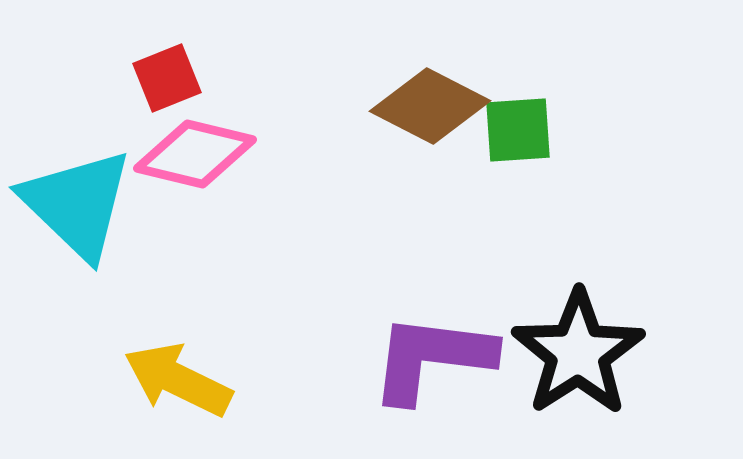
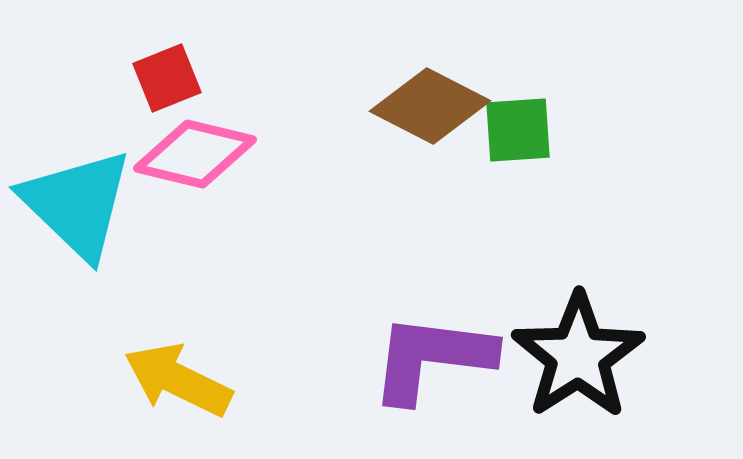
black star: moved 3 px down
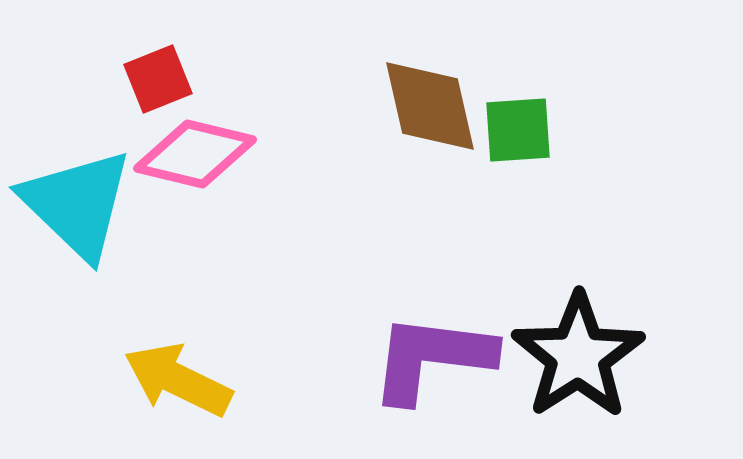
red square: moved 9 px left, 1 px down
brown diamond: rotated 50 degrees clockwise
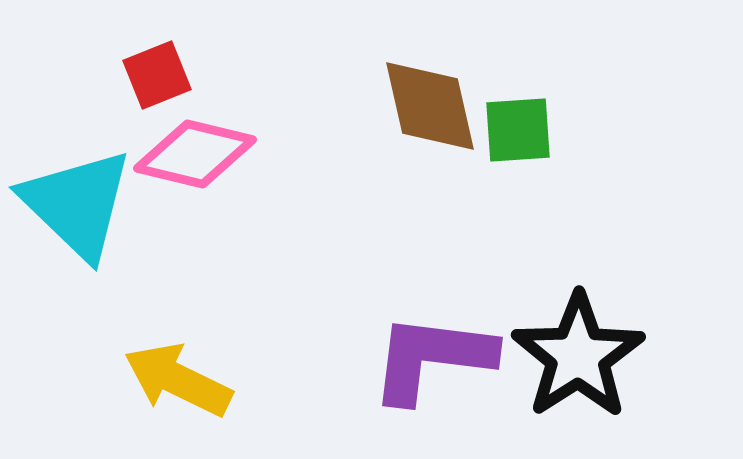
red square: moved 1 px left, 4 px up
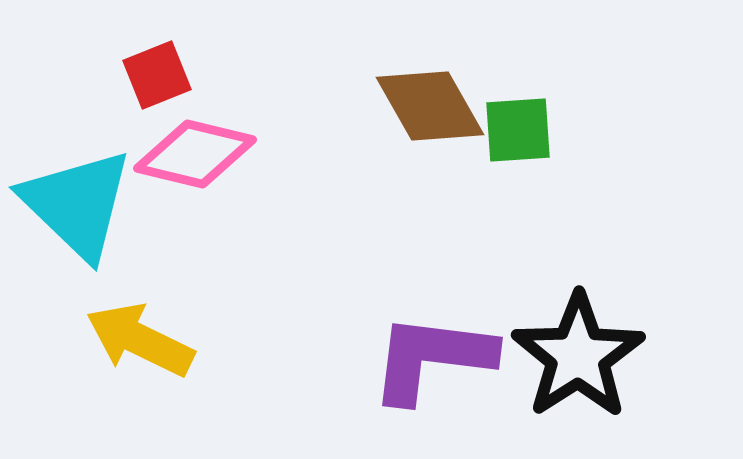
brown diamond: rotated 17 degrees counterclockwise
yellow arrow: moved 38 px left, 40 px up
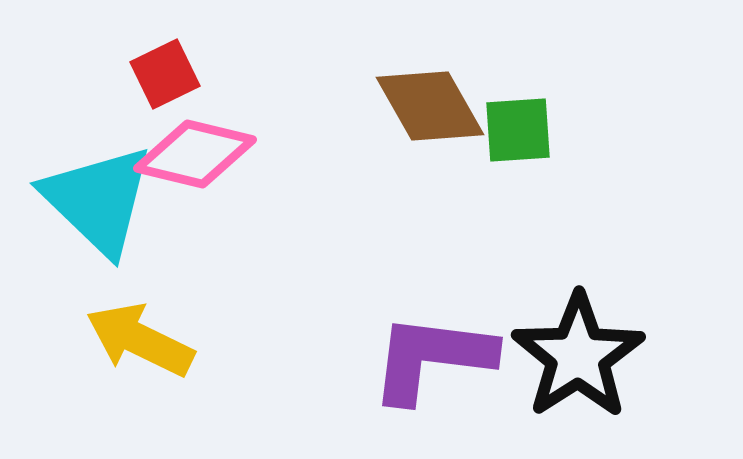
red square: moved 8 px right, 1 px up; rotated 4 degrees counterclockwise
cyan triangle: moved 21 px right, 4 px up
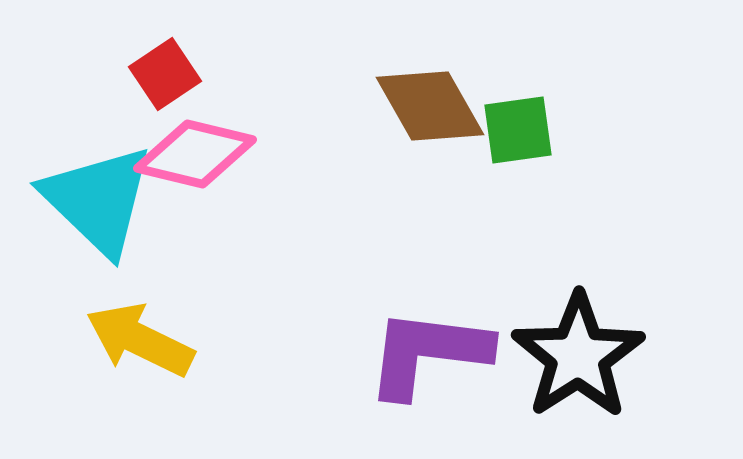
red square: rotated 8 degrees counterclockwise
green square: rotated 4 degrees counterclockwise
purple L-shape: moved 4 px left, 5 px up
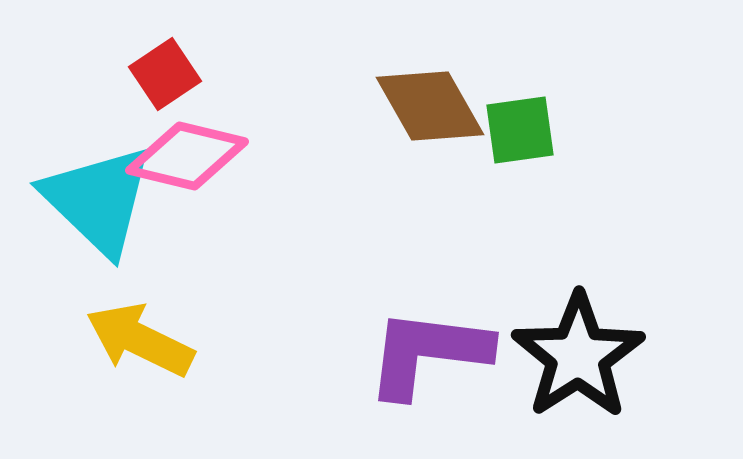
green square: moved 2 px right
pink diamond: moved 8 px left, 2 px down
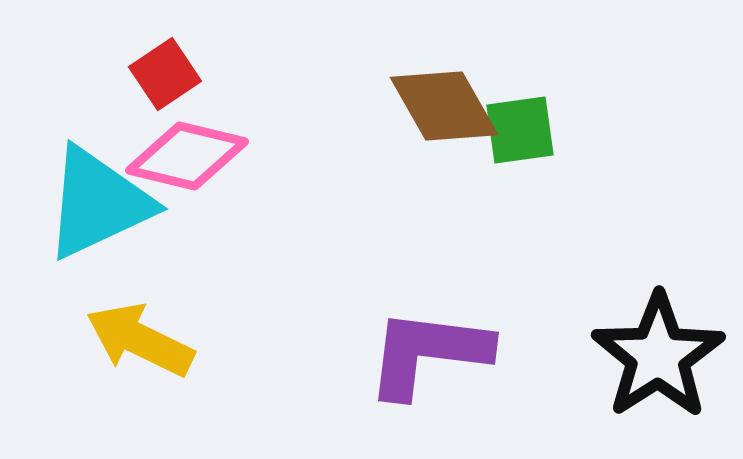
brown diamond: moved 14 px right
cyan triangle: moved 3 px down; rotated 51 degrees clockwise
black star: moved 80 px right
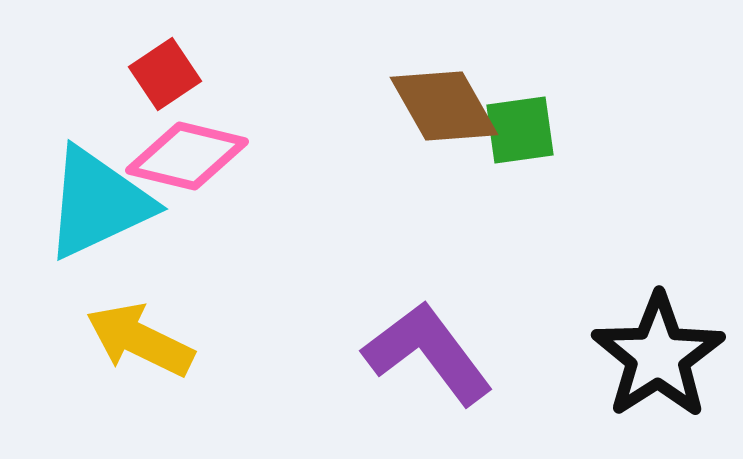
purple L-shape: rotated 46 degrees clockwise
